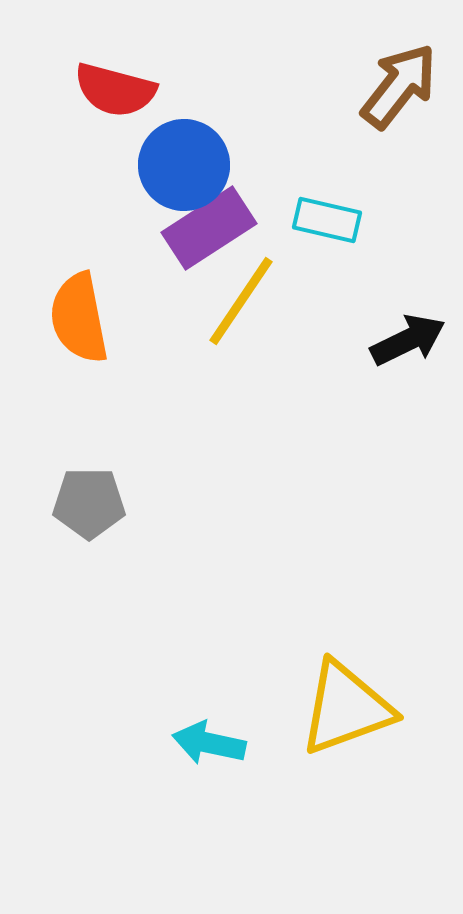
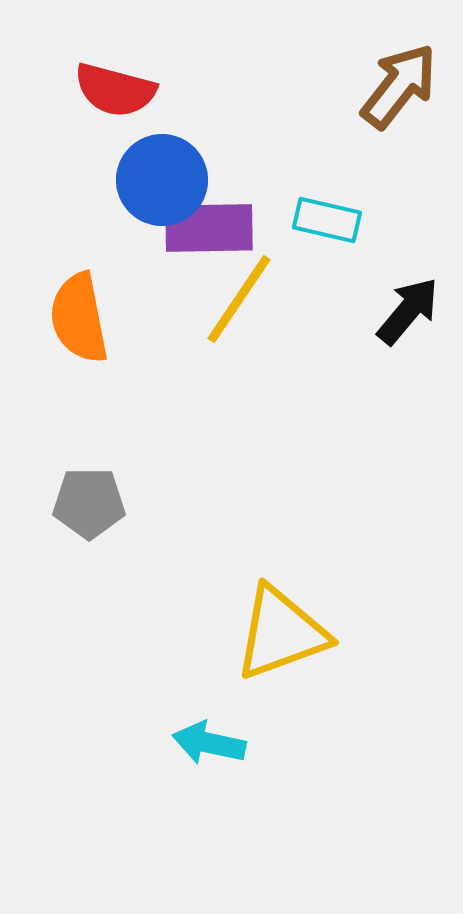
blue circle: moved 22 px left, 15 px down
purple rectangle: rotated 32 degrees clockwise
yellow line: moved 2 px left, 2 px up
black arrow: moved 29 px up; rotated 24 degrees counterclockwise
yellow triangle: moved 65 px left, 75 px up
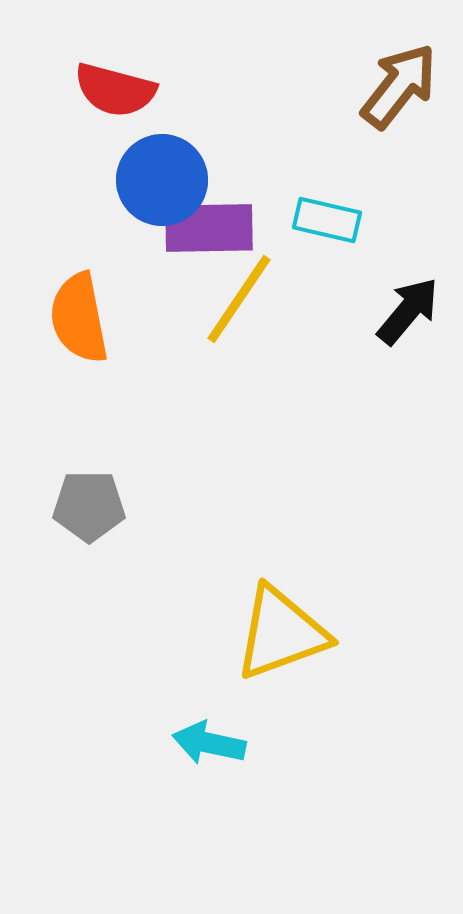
gray pentagon: moved 3 px down
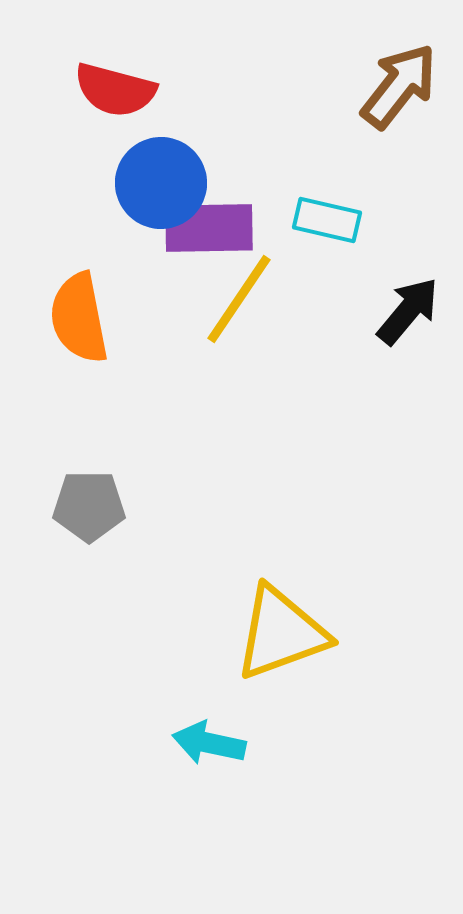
blue circle: moved 1 px left, 3 px down
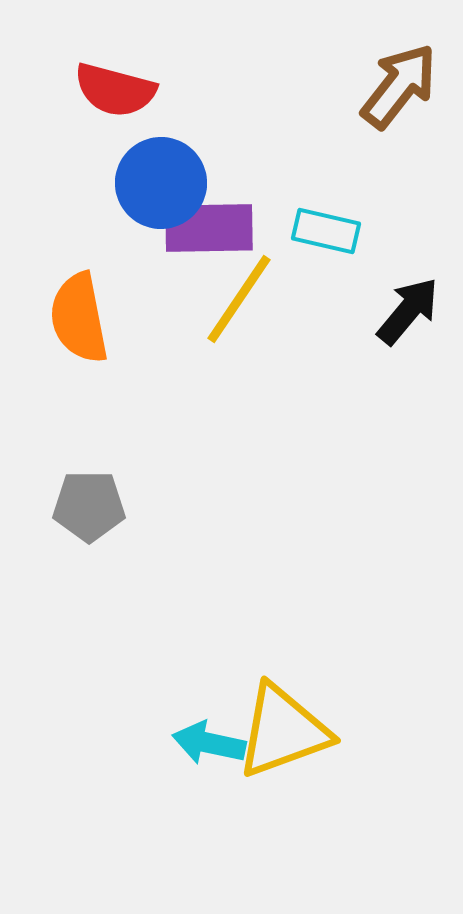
cyan rectangle: moved 1 px left, 11 px down
yellow triangle: moved 2 px right, 98 px down
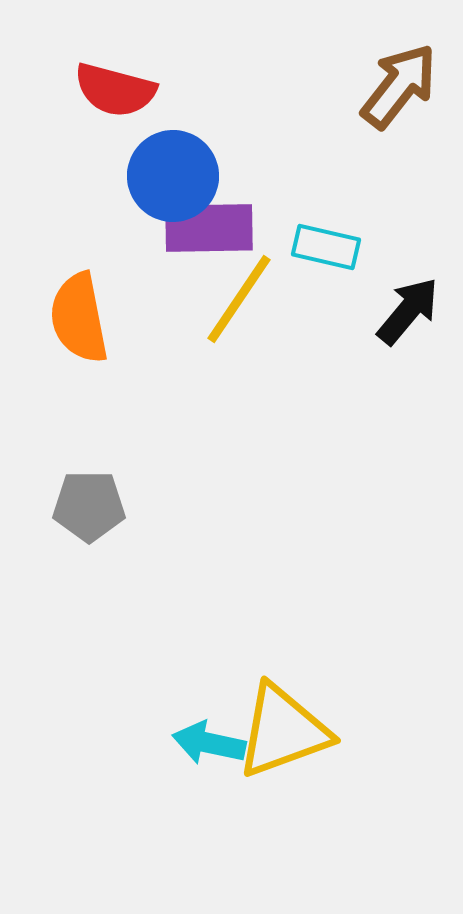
blue circle: moved 12 px right, 7 px up
cyan rectangle: moved 16 px down
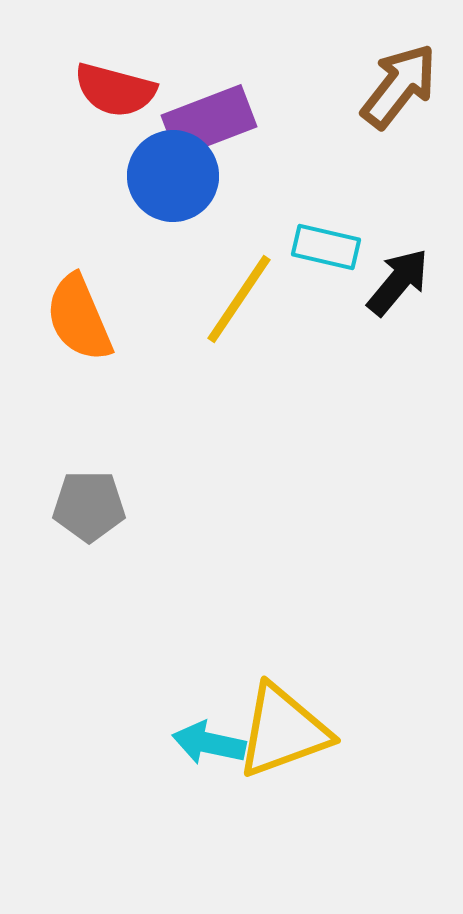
purple rectangle: moved 107 px up; rotated 20 degrees counterclockwise
black arrow: moved 10 px left, 29 px up
orange semicircle: rotated 12 degrees counterclockwise
